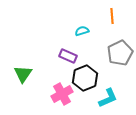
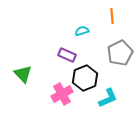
purple rectangle: moved 1 px left, 1 px up
green triangle: rotated 18 degrees counterclockwise
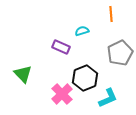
orange line: moved 1 px left, 2 px up
purple rectangle: moved 6 px left, 8 px up
pink cross: rotated 15 degrees counterclockwise
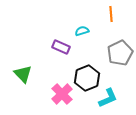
black hexagon: moved 2 px right
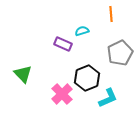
purple rectangle: moved 2 px right, 3 px up
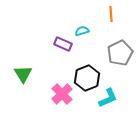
green triangle: rotated 12 degrees clockwise
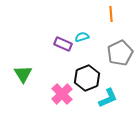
cyan semicircle: moved 6 px down
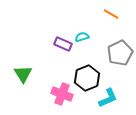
orange line: rotated 56 degrees counterclockwise
pink cross: rotated 25 degrees counterclockwise
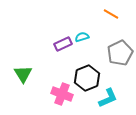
purple rectangle: rotated 48 degrees counterclockwise
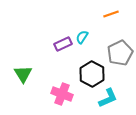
orange line: rotated 49 degrees counterclockwise
cyan semicircle: rotated 40 degrees counterclockwise
black hexagon: moved 5 px right, 4 px up; rotated 10 degrees counterclockwise
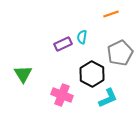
cyan semicircle: rotated 24 degrees counterclockwise
pink cross: moved 1 px down
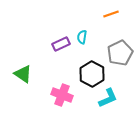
purple rectangle: moved 2 px left
green triangle: rotated 24 degrees counterclockwise
